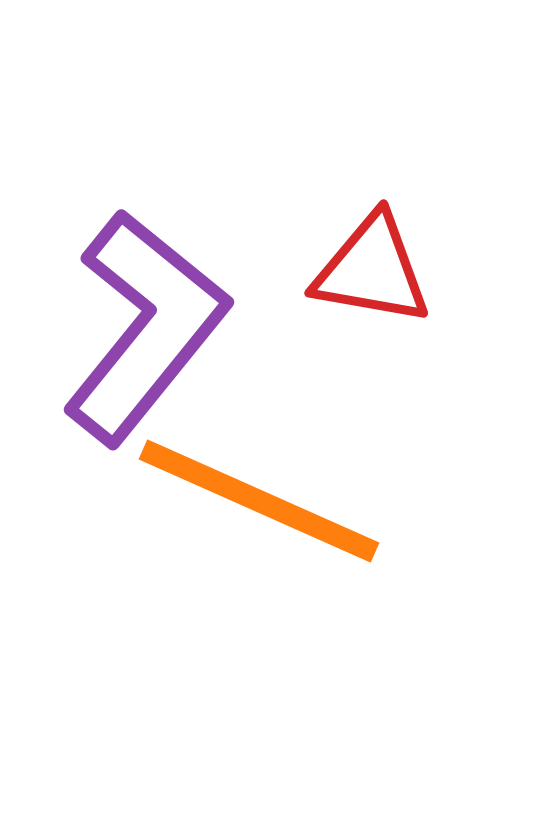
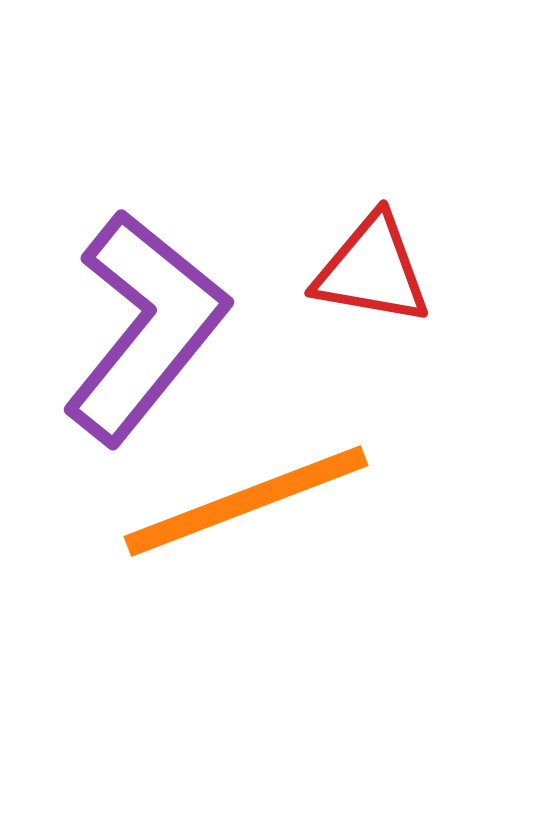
orange line: moved 13 px left; rotated 45 degrees counterclockwise
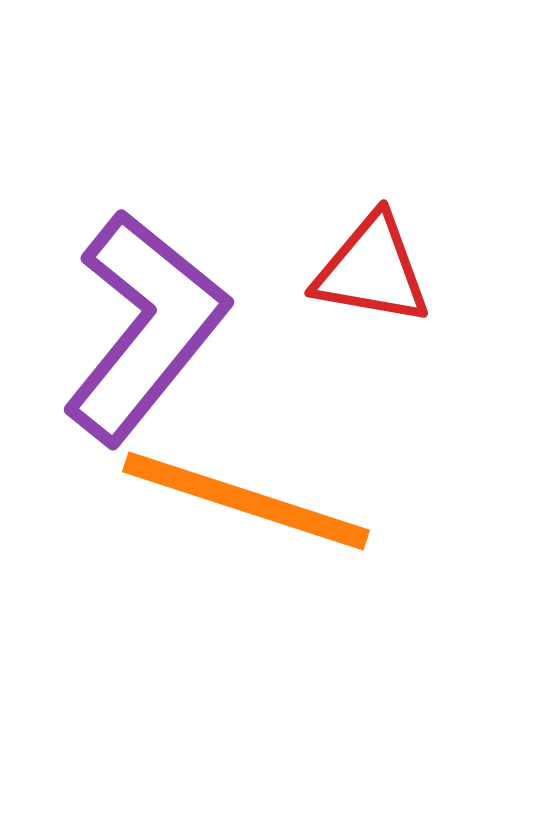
orange line: rotated 39 degrees clockwise
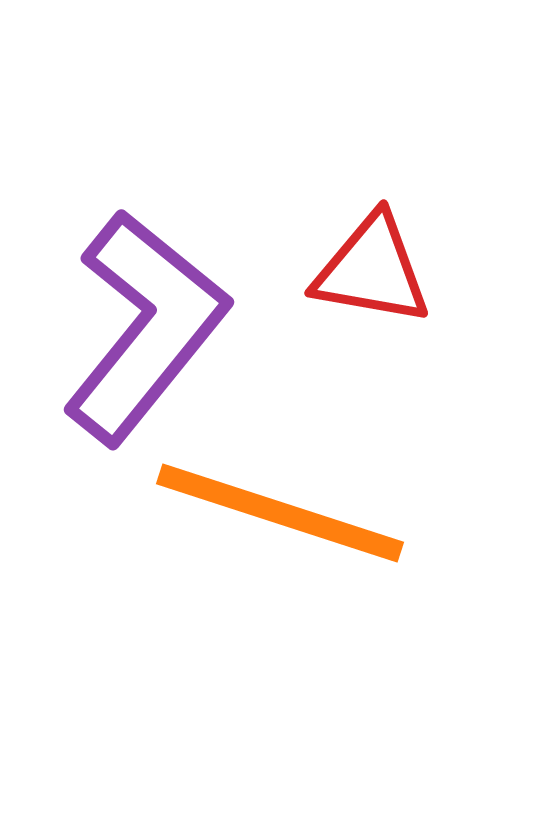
orange line: moved 34 px right, 12 px down
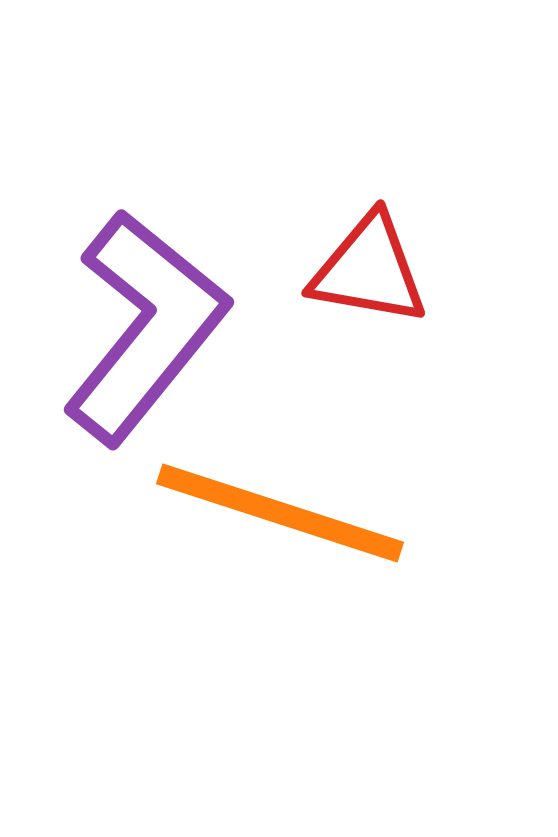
red triangle: moved 3 px left
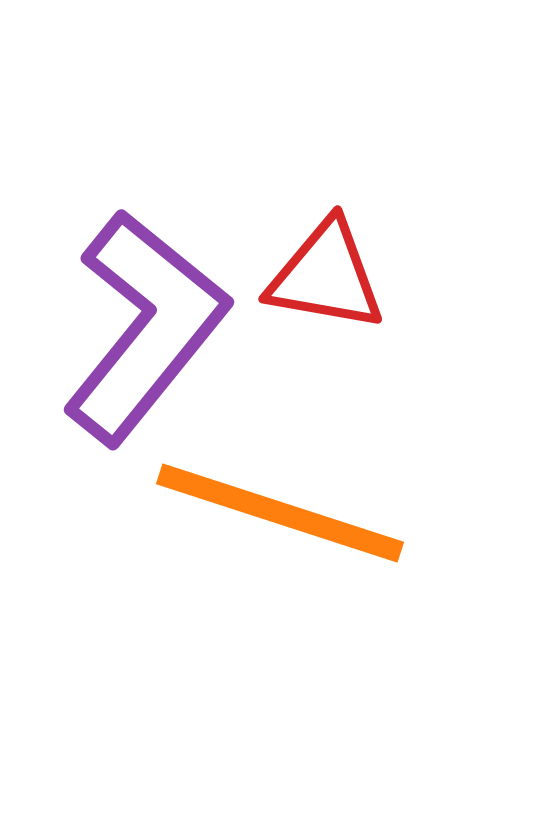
red triangle: moved 43 px left, 6 px down
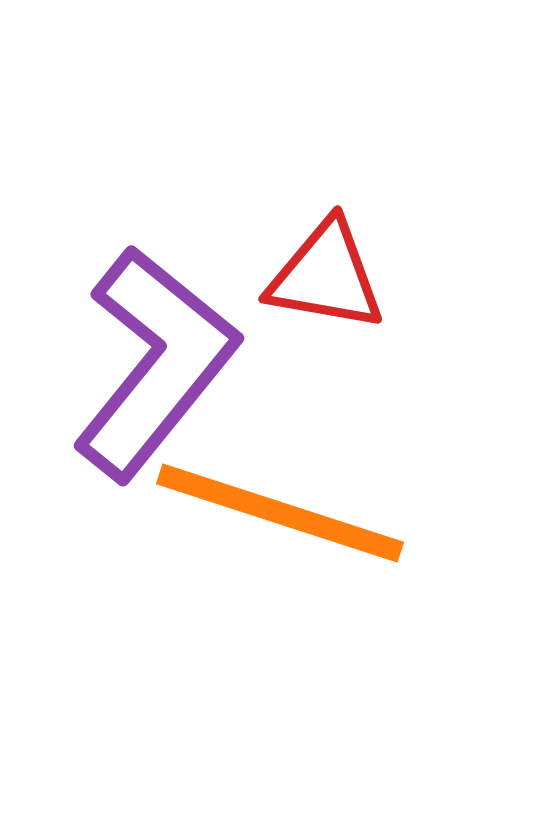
purple L-shape: moved 10 px right, 36 px down
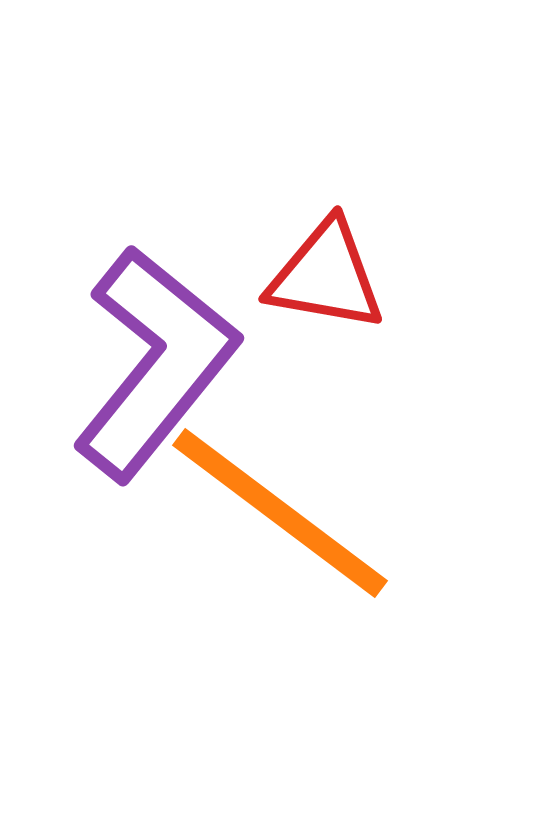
orange line: rotated 19 degrees clockwise
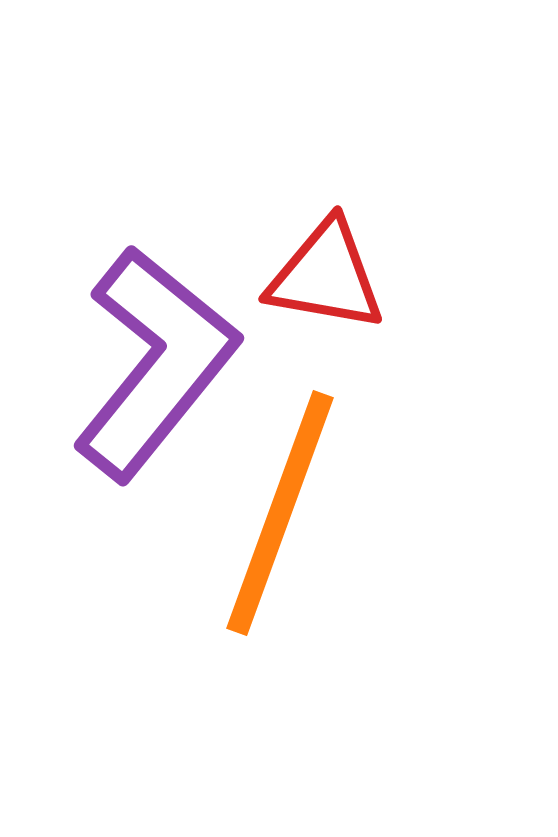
orange line: rotated 73 degrees clockwise
